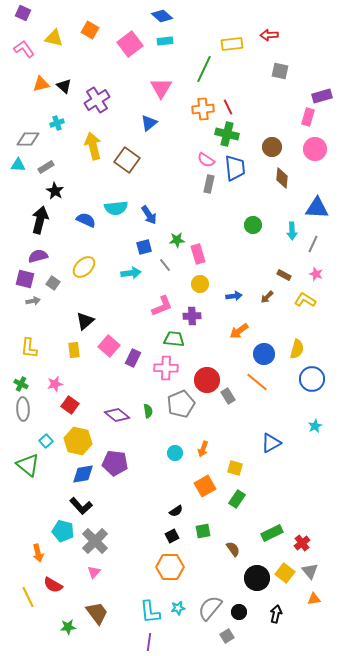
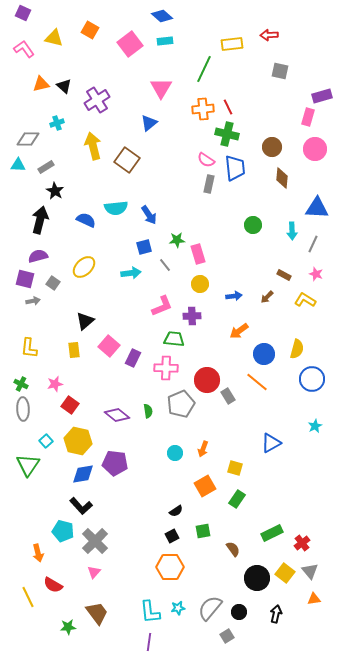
green triangle at (28, 465): rotated 25 degrees clockwise
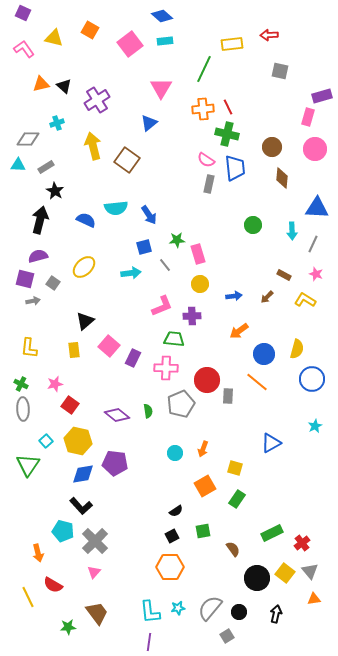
gray rectangle at (228, 396): rotated 35 degrees clockwise
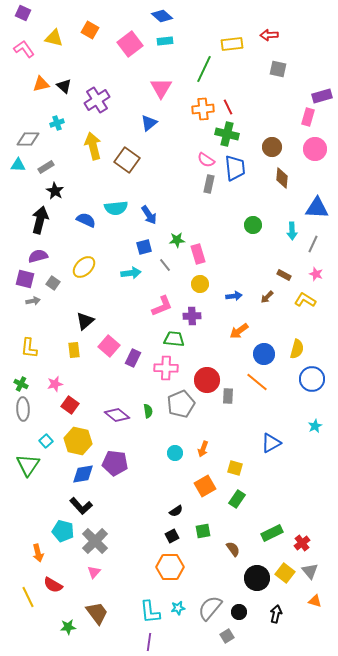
gray square at (280, 71): moved 2 px left, 2 px up
orange triangle at (314, 599): moved 1 px right, 2 px down; rotated 24 degrees clockwise
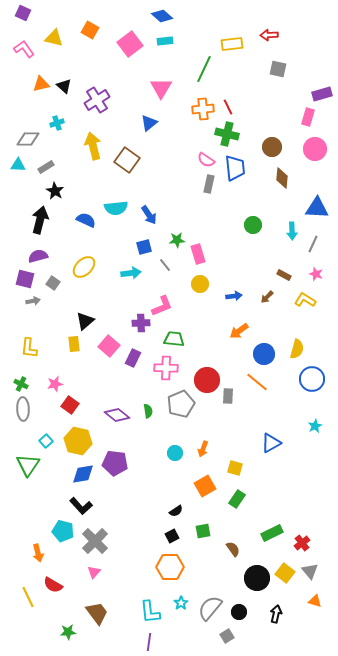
purple rectangle at (322, 96): moved 2 px up
purple cross at (192, 316): moved 51 px left, 7 px down
yellow rectangle at (74, 350): moved 6 px up
cyan star at (178, 608): moved 3 px right, 5 px up; rotated 24 degrees counterclockwise
green star at (68, 627): moved 5 px down
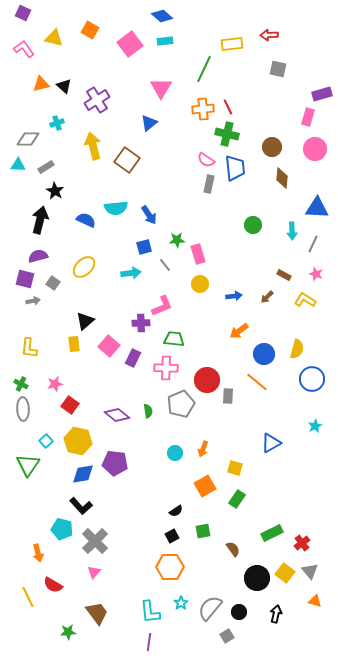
cyan pentagon at (63, 531): moved 1 px left, 2 px up
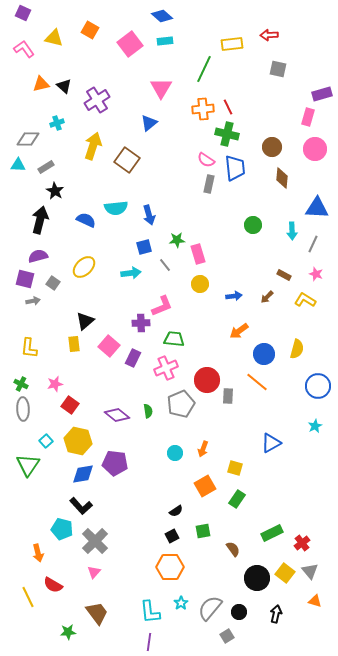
yellow arrow at (93, 146): rotated 32 degrees clockwise
blue arrow at (149, 215): rotated 18 degrees clockwise
pink cross at (166, 368): rotated 25 degrees counterclockwise
blue circle at (312, 379): moved 6 px right, 7 px down
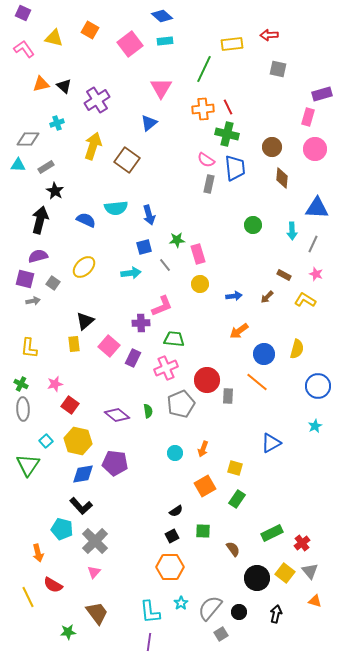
green square at (203, 531): rotated 14 degrees clockwise
gray square at (227, 636): moved 6 px left, 2 px up
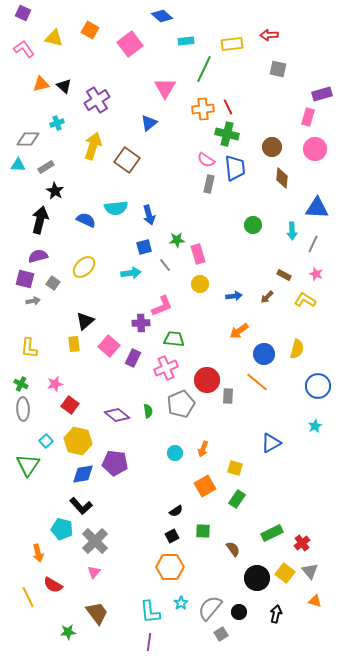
cyan rectangle at (165, 41): moved 21 px right
pink triangle at (161, 88): moved 4 px right
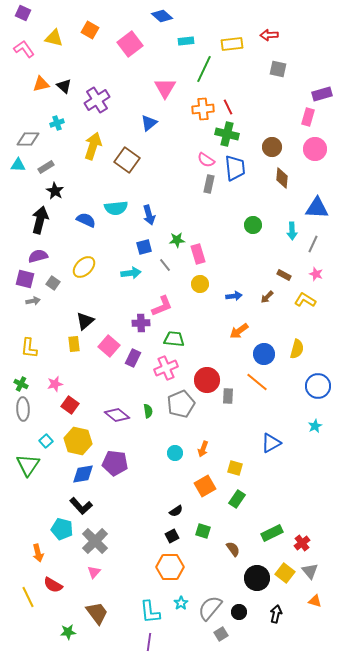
green square at (203, 531): rotated 14 degrees clockwise
